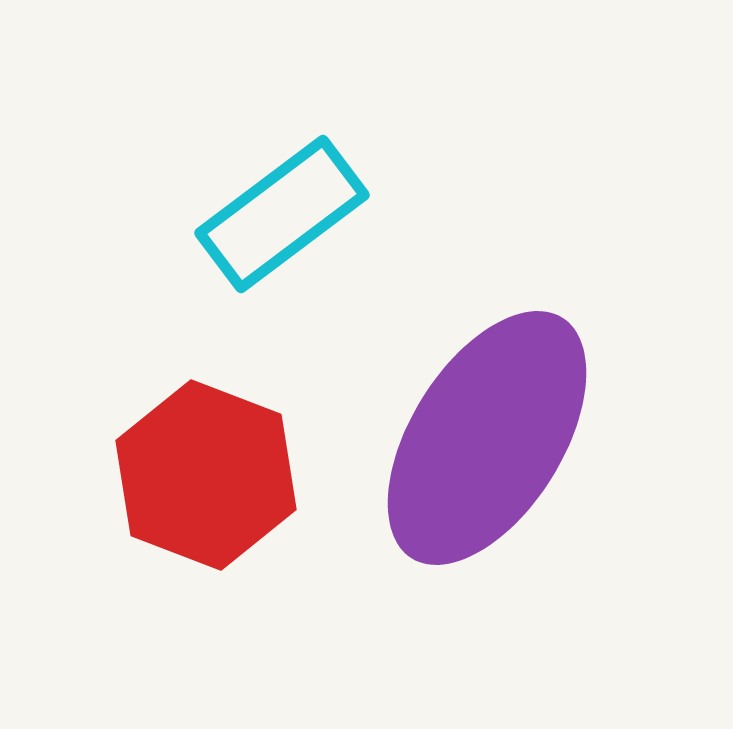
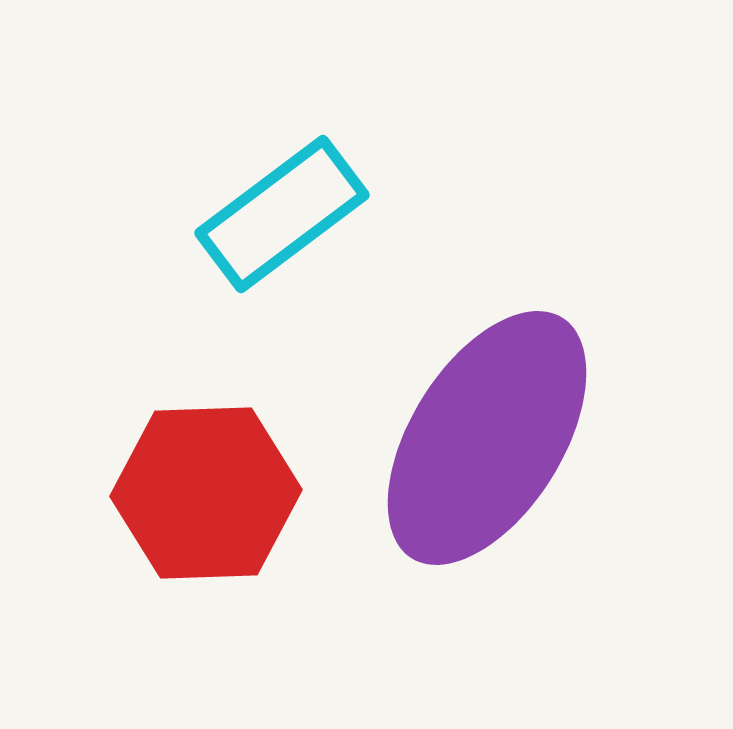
red hexagon: moved 18 px down; rotated 23 degrees counterclockwise
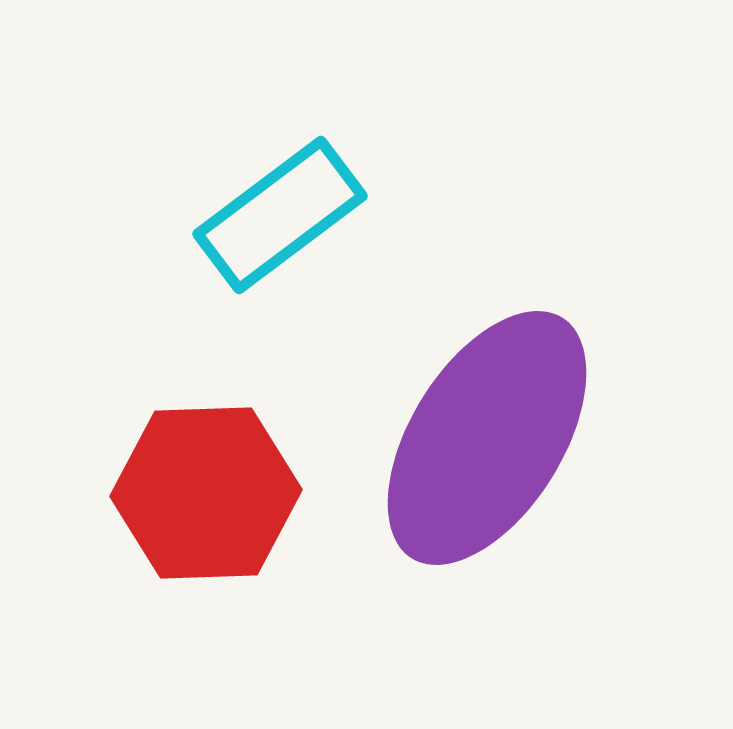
cyan rectangle: moved 2 px left, 1 px down
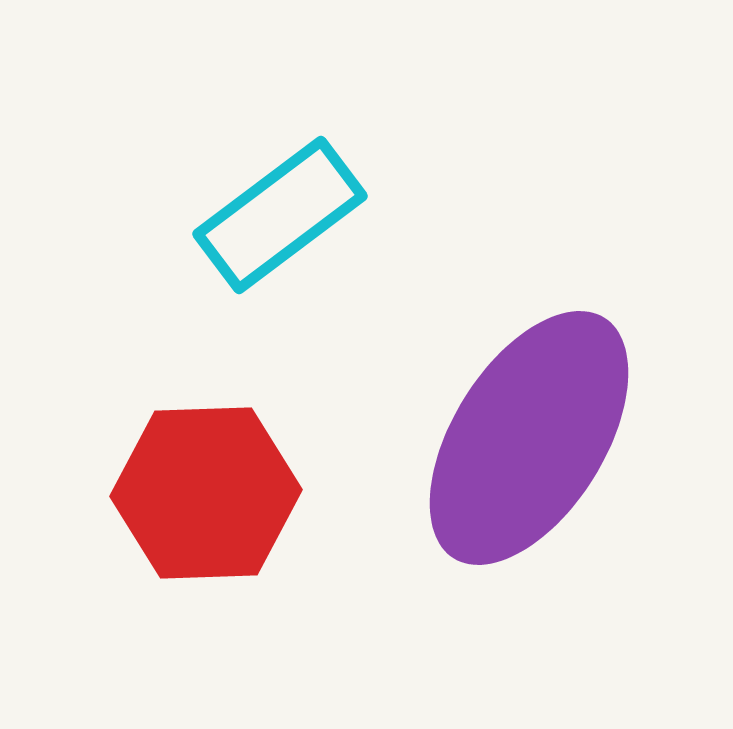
purple ellipse: moved 42 px right
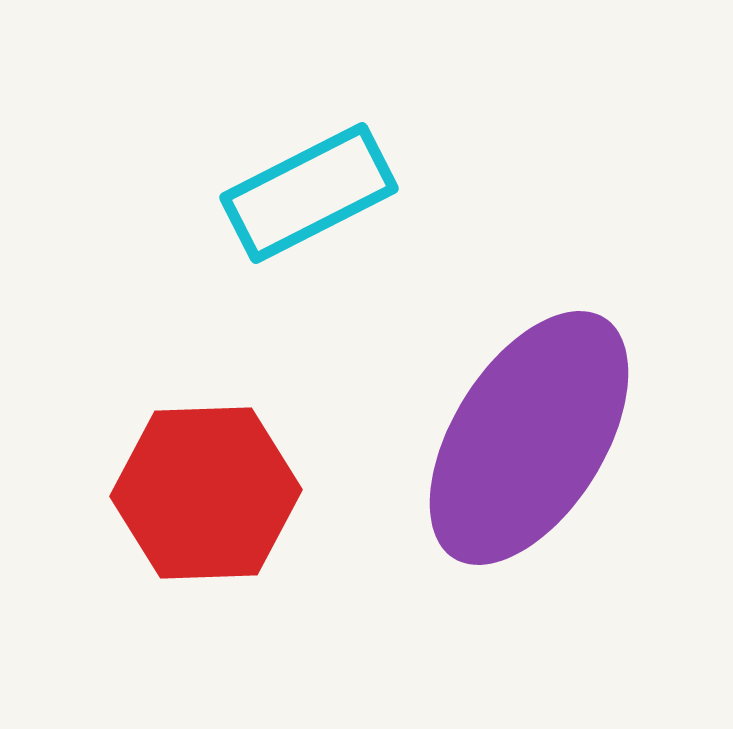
cyan rectangle: moved 29 px right, 22 px up; rotated 10 degrees clockwise
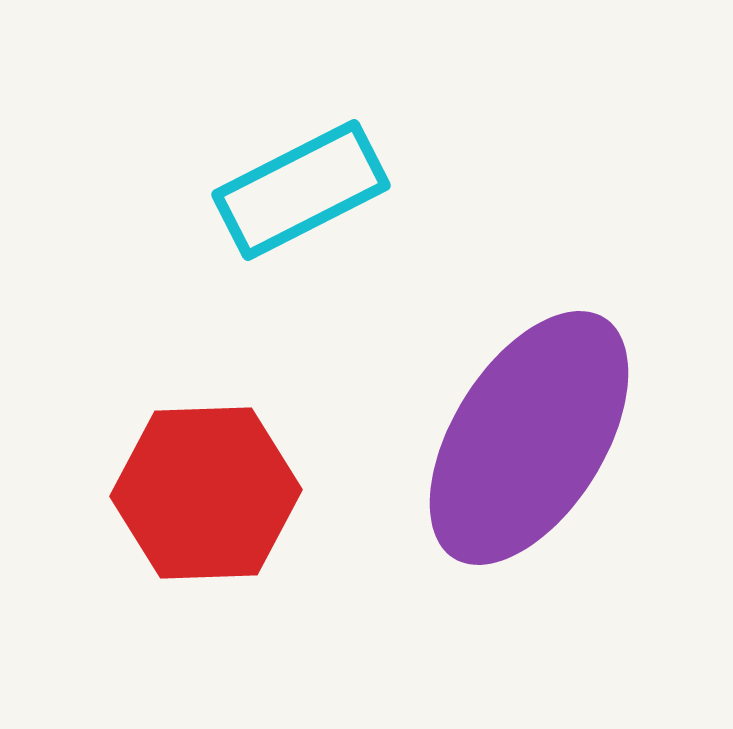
cyan rectangle: moved 8 px left, 3 px up
